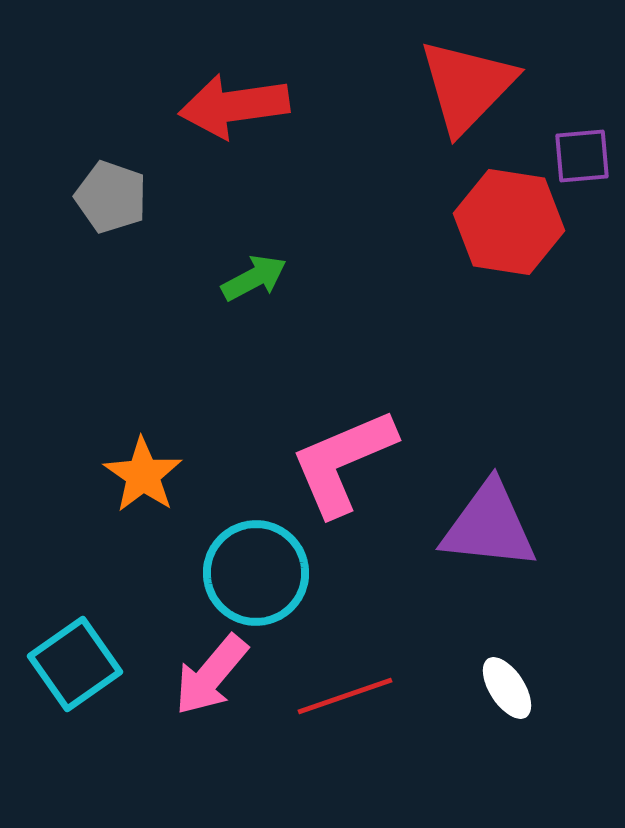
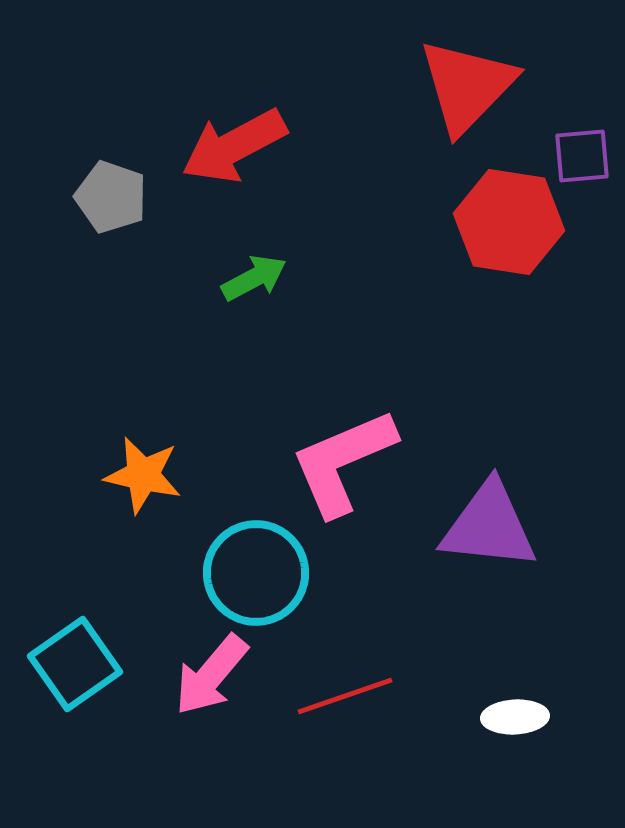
red arrow: moved 40 px down; rotated 20 degrees counterclockwise
orange star: rotated 22 degrees counterclockwise
white ellipse: moved 8 px right, 29 px down; rotated 60 degrees counterclockwise
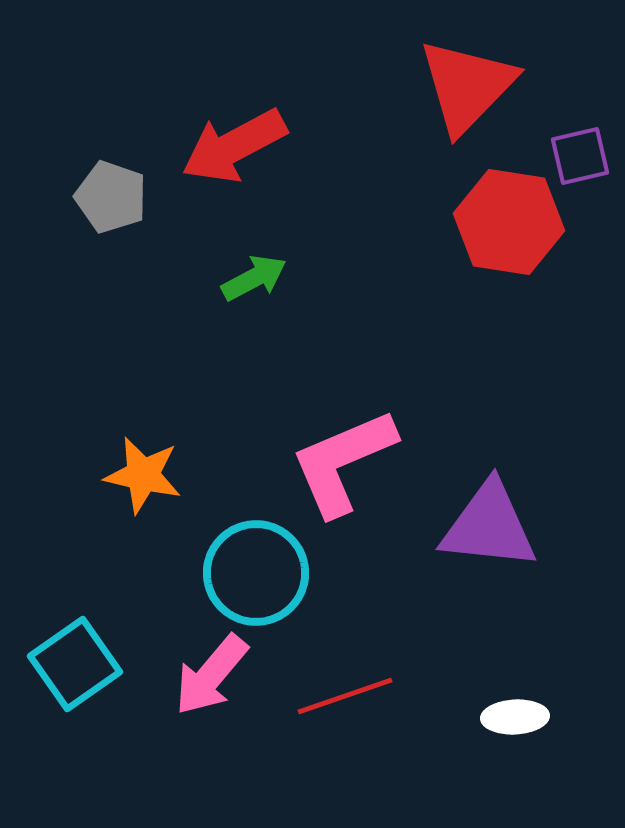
purple square: moved 2 px left; rotated 8 degrees counterclockwise
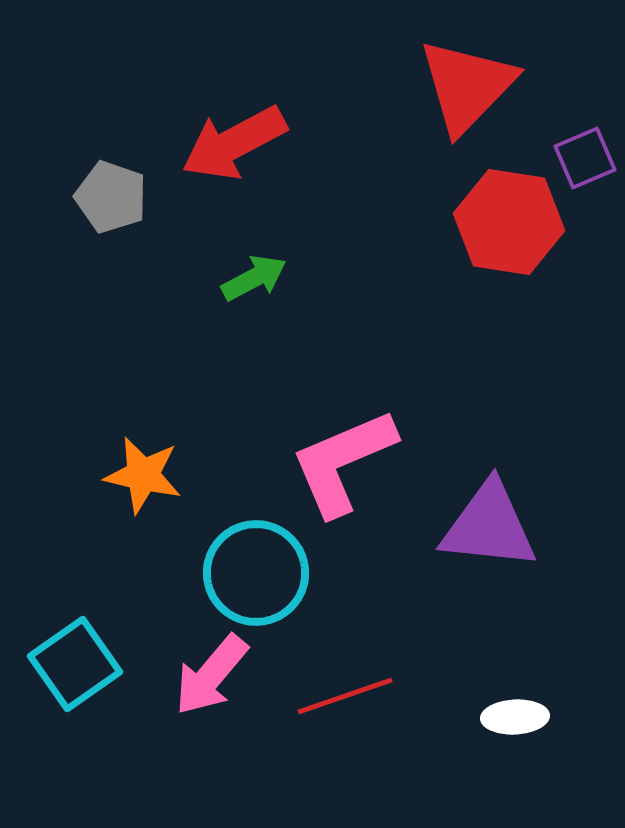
red arrow: moved 3 px up
purple square: moved 5 px right, 2 px down; rotated 10 degrees counterclockwise
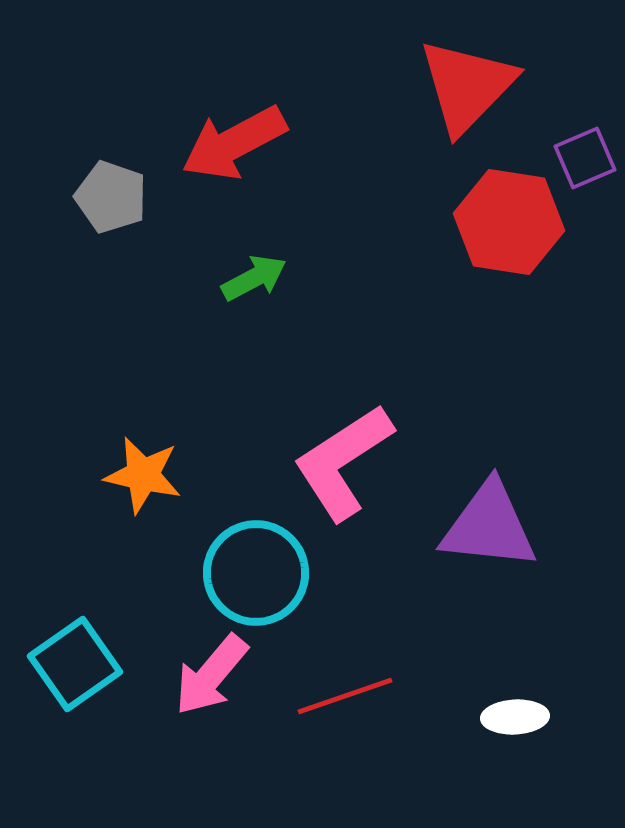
pink L-shape: rotated 10 degrees counterclockwise
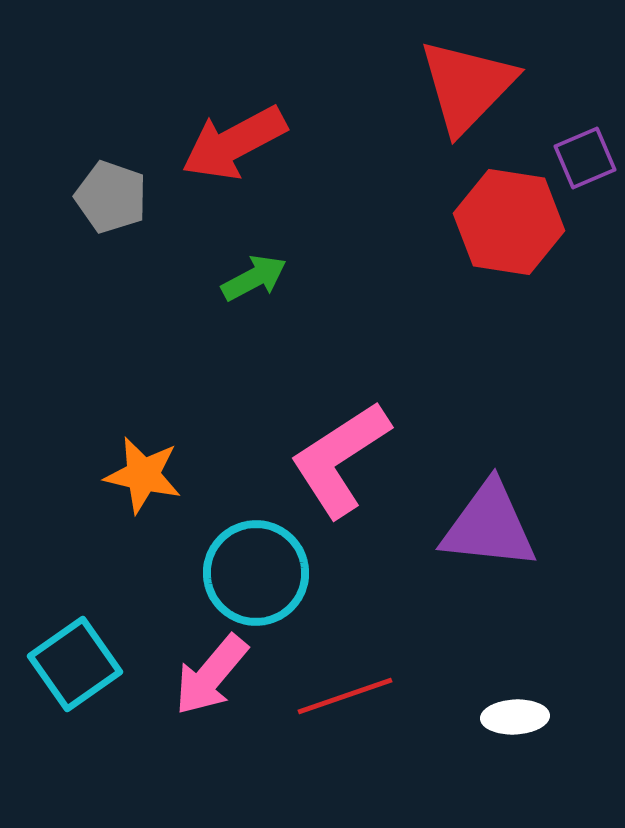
pink L-shape: moved 3 px left, 3 px up
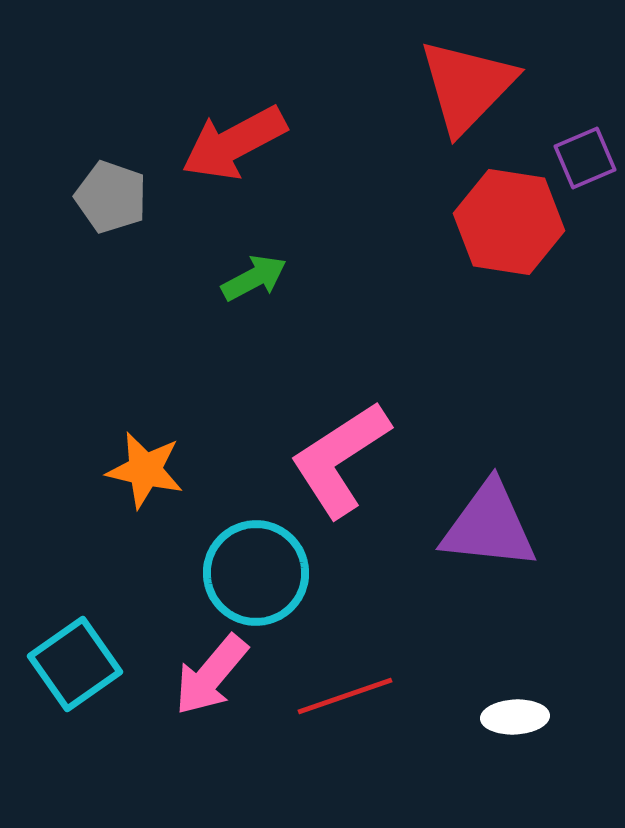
orange star: moved 2 px right, 5 px up
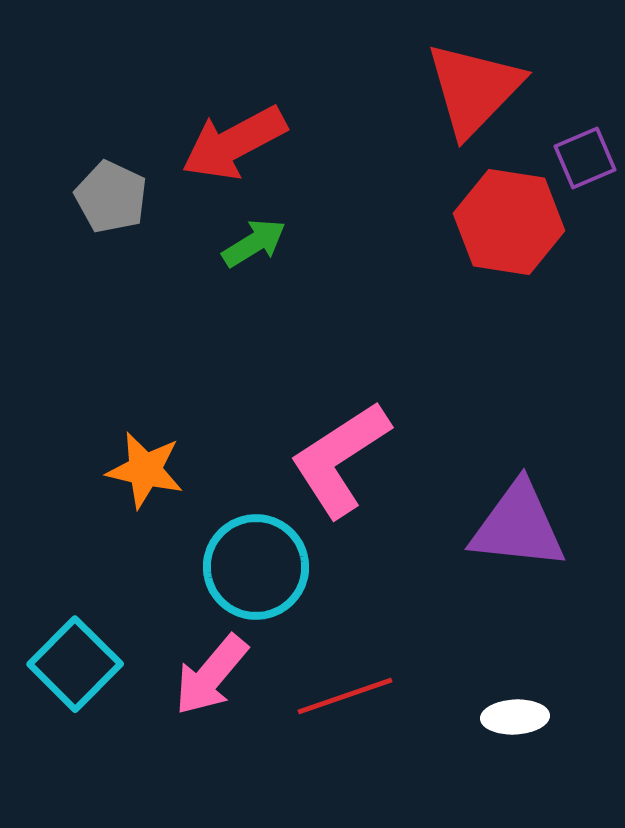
red triangle: moved 7 px right, 3 px down
gray pentagon: rotated 6 degrees clockwise
green arrow: moved 35 px up; rotated 4 degrees counterclockwise
purple triangle: moved 29 px right
cyan circle: moved 6 px up
cyan square: rotated 10 degrees counterclockwise
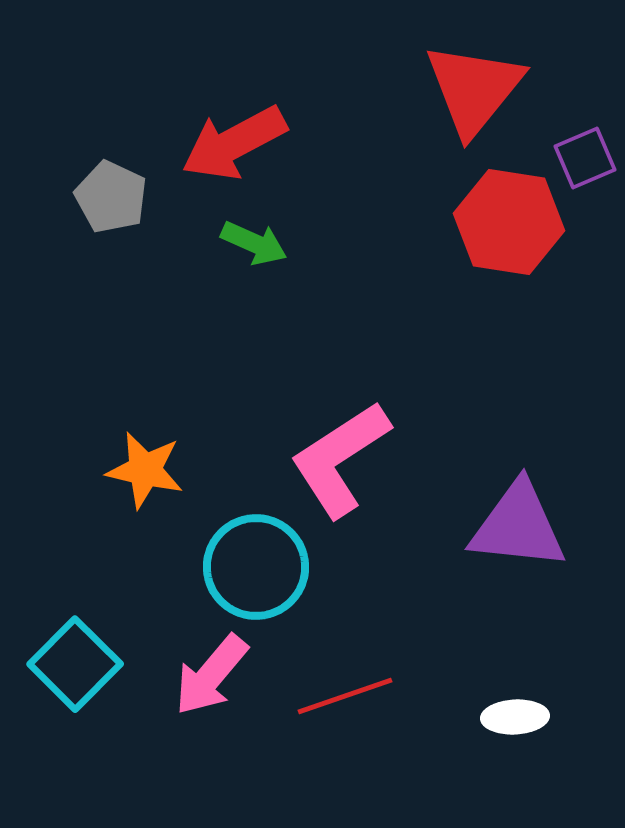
red triangle: rotated 5 degrees counterclockwise
green arrow: rotated 56 degrees clockwise
